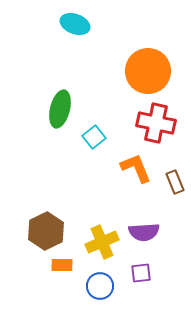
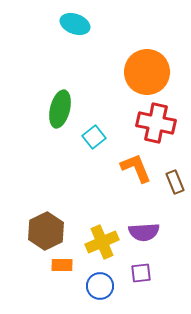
orange circle: moved 1 px left, 1 px down
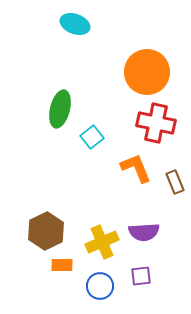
cyan square: moved 2 px left
purple square: moved 3 px down
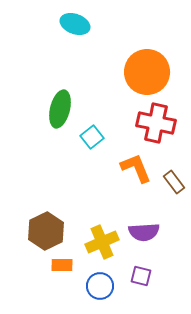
brown rectangle: moved 1 px left; rotated 15 degrees counterclockwise
purple square: rotated 20 degrees clockwise
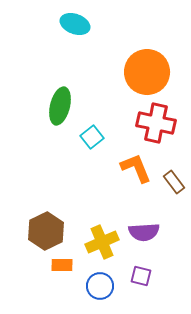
green ellipse: moved 3 px up
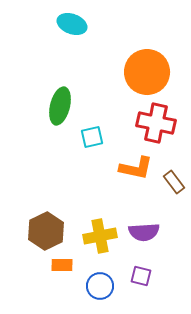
cyan ellipse: moved 3 px left
cyan square: rotated 25 degrees clockwise
orange L-shape: rotated 124 degrees clockwise
yellow cross: moved 2 px left, 6 px up; rotated 12 degrees clockwise
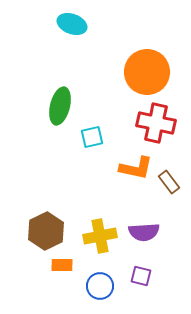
brown rectangle: moved 5 px left
